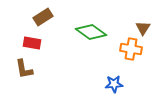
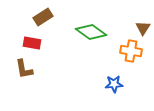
orange cross: moved 2 px down
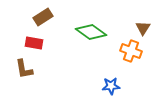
red rectangle: moved 2 px right
orange cross: rotated 10 degrees clockwise
blue star: moved 3 px left, 2 px down
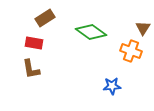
brown rectangle: moved 2 px right, 1 px down
brown L-shape: moved 7 px right
blue star: moved 1 px right
